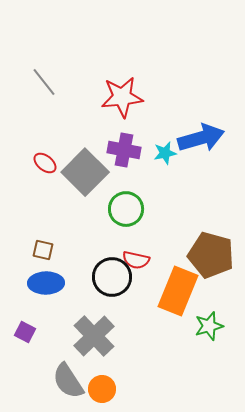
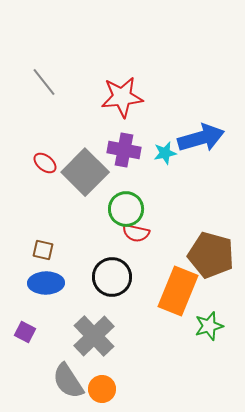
red semicircle: moved 27 px up
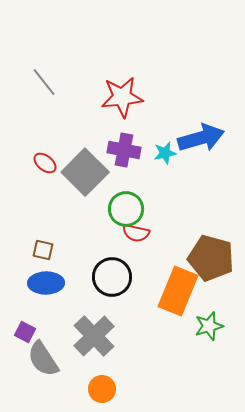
brown pentagon: moved 3 px down
gray semicircle: moved 25 px left, 22 px up
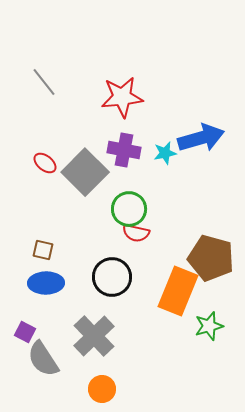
green circle: moved 3 px right
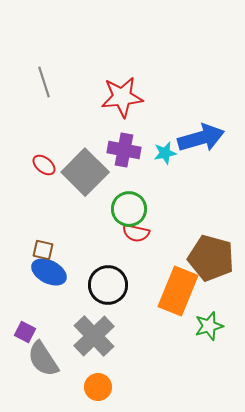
gray line: rotated 20 degrees clockwise
red ellipse: moved 1 px left, 2 px down
black circle: moved 4 px left, 8 px down
blue ellipse: moved 3 px right, 11 px up; rotated 28 degrees clockwise
orange circle: moved 4 px left, 2 px up
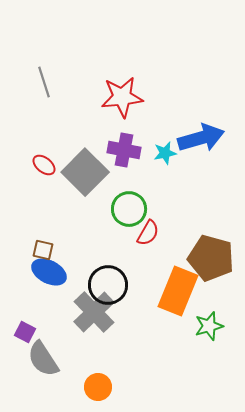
red semicircle: moved 12 px right; rotated 72 degrees counterclockwise
gray cross: moved 24 px up
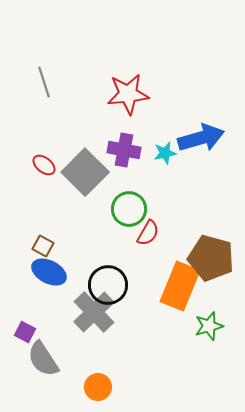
red star: moved 6 px right, 3 px up
brown square: moved 4 px up; rotated 15 degrees clockwise
orange rectangle: moved 2 px right, 5 px up
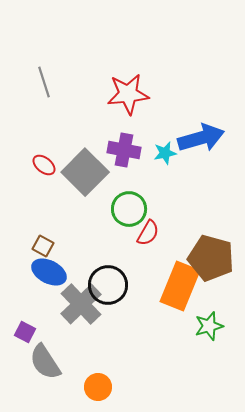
gray cross: moved 13 px left, 8 px up
gray semicircle: moved 2 px right, 3 px down
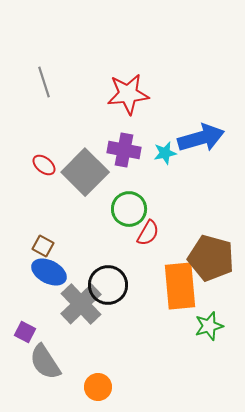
orange rectangle: rotated 27 degrees counterclockwise
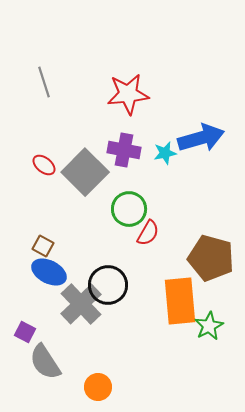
orange rectangle: moved 15 px down
green star: rotated 12 degrees counterclockwise
